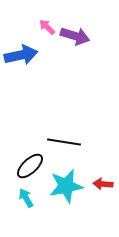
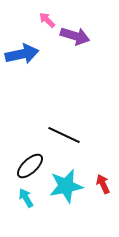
pink arrow: moved 7 px up
blue arrow: moved 1 px right, 1 px up
black line: moved 7 px up; rotated 16 degrees clockwise
red arrow: rotated 60 degrees clockwise
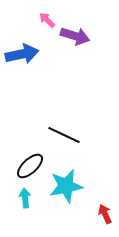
red arrow: moved 2 px right, 30 px down
cyan arrow: moved 1 px left; rotated 24 degrees clockwise
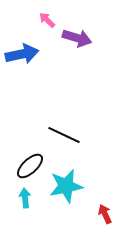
purple arrow: moved 2 px right, 2 px down
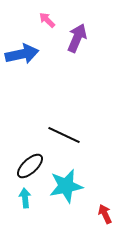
purple arrow: rotated 84 degrees counterclockwise
